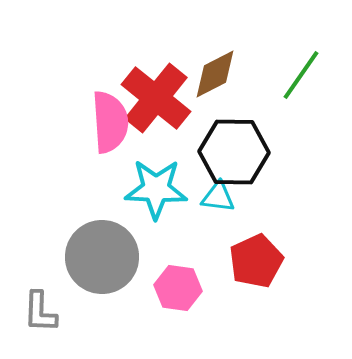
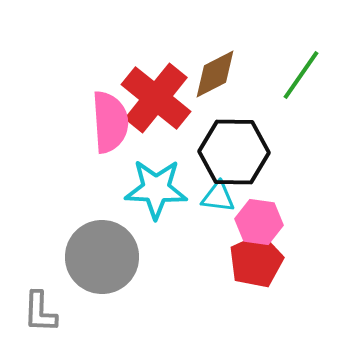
pink hexagon: moved 81 px right, 66 px up
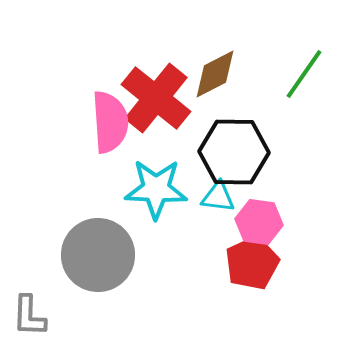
green line: moved 3 px right, 1 px up
gray circle: moved 4 px left, 2 px up
red pentagon: moved 4 px left, 2 px down
gray L-shape: moved 11 px left, 4 px down
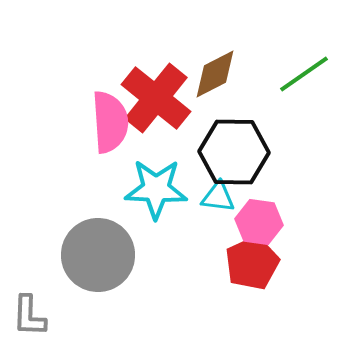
green line: rotated 20 degrees clockwise
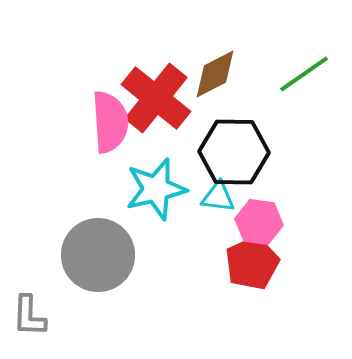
cyan star: rotated 16 degrees counterclockwise
